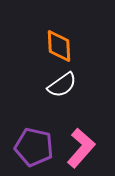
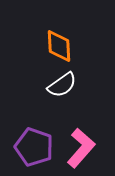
purple pentagon: rotated 6 degrees clockwise
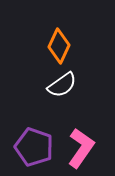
orange diamond: rotated 28 degrees clockwise
pink L-shape: rotated 6 degrees counterclockwise
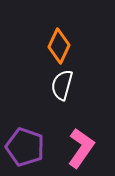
white semicircle: rotated 140 degrees clockwise
purple pentagon: moved 9 px left
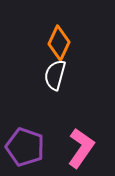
orange diamond: moved 3 px up
white semicircle: moved 7 px left, 10 px up
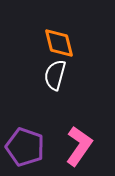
orange diamond: rotated 40 degrees counterclockwise
pink L-shape: moved 2 px left, 2 px up
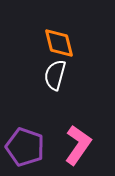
pink L-shape: moved 1 px left, 1 px up
